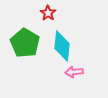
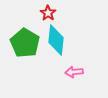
cyan diamond: moved 6 px left, 6 px up
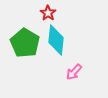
pink arrow: rotated 42 degrees counterclockwise
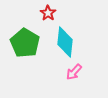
cyan diamond: moved 9 px right, 2 px down
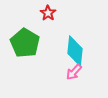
cyan diamond: moved 10 px right, 9 px down
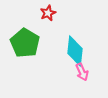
red star: rotated 14 degrees clockwise
pink arrow: moved 8 px right; rotated 66 degrees counterclockwise
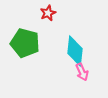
green pentagon: rotated 16 degrees counterclockwise
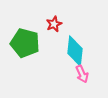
red star: moved 6 px right, 11 px down
pink arrow: moved 2 px down
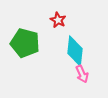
red star: moved 4 px right, 4 px up; rotated 21 degrees counterclockwise
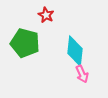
red star: moved 12 px left, 5 px up
